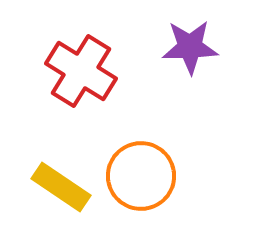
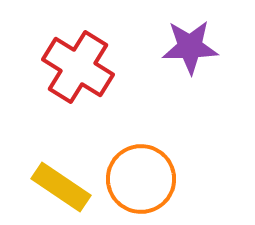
red cross: moved 3 px left, 4 px up
orange circle: moved 3 px down
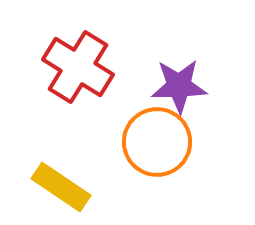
purple star: moved 11 px left, 39 px down
orange circle: moved 16 px right, 37 px up
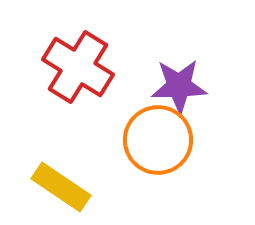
orange circle: moved 1 px right, 2 px up
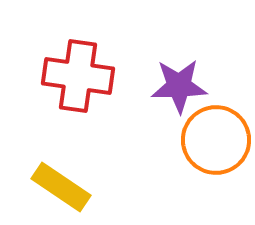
red cross: moved 9 px down; rotated 24 degrees counterclockwise
orange circle: moved 58 px right
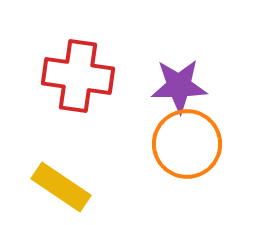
orange circle: moved 29 px left, 4 px down
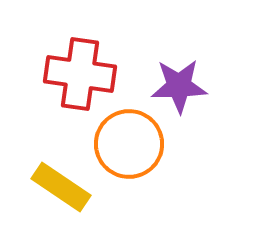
red cross: moved 2 px right, 2 px up
orange circle: moved 58 px left
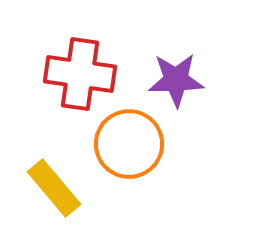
purple star: moved 3 px left, 6 px up
yellow rectangle: moved 7 px left, 1 px down; rotated 16 degrees clockwise
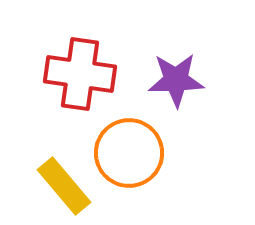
orange circle: moved 9 px down
yellow rectangle: moved 10 px right, 2 px up
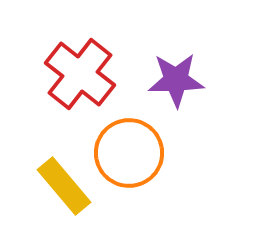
red cross: rotated 30 degrees clockwise
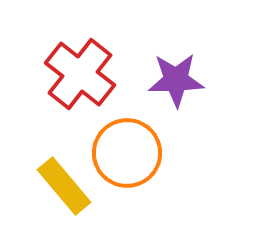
orange circle: moved 2 px left
